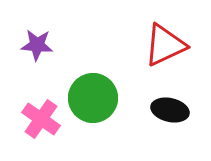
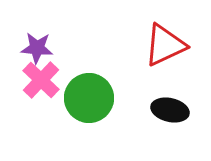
purple star: moved 3 px down
green circle: moved 4 px left
pink cross: moved 39 px up; rotated 9 degrees clockwise
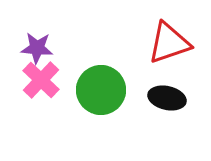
red triangle: moved 4 px right, 2 px up; rotated 6 degrees clockwise
green circle: moved 12 px right, 8 px up
black ellipse: moved 3 px left, 12 px up
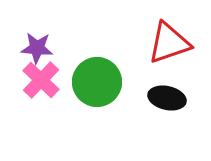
green circle: moved 4 px left, 8 px up
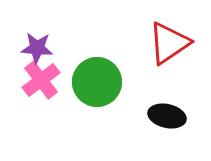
red triangle: rotated 15 degrees counterclockwise
pink cross: rotated 9 degrees clockwise
black ellipse: moved 18 px down
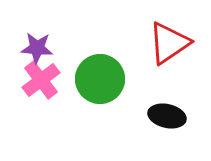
green circle: moved 3 px right, 3 px up
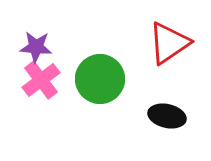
purple star: moved 1 px left, 1 px up
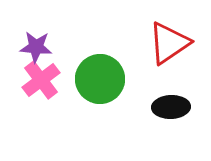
black ellipse: moved 4 px right, 9 px up; rotated 15 degrees counterclockwise
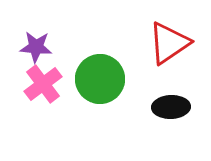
pink cross: moved 2 px right, 4 px down
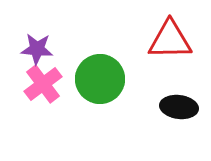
red triangle: moved 1 px right, 3 px up; rotated 33 degrees clockwise
purple star: moved 1 px right, 2 px down
black ellipse: moved 8 px right; rotated 9 degrees clockwise
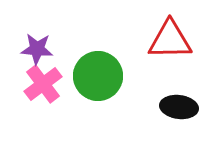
green circle: moved 2 px left, 3 px up
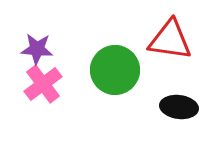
red triangle: rotated 9 degrees clockwise
green circle: moved 17 px right, 6 px up
